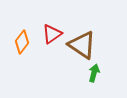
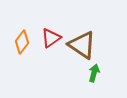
red triangle: moved 1 px left, 4 px down
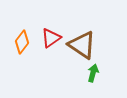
green arrow: moved 1 px left
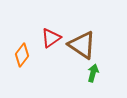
orange diamond: moved 13 px down
